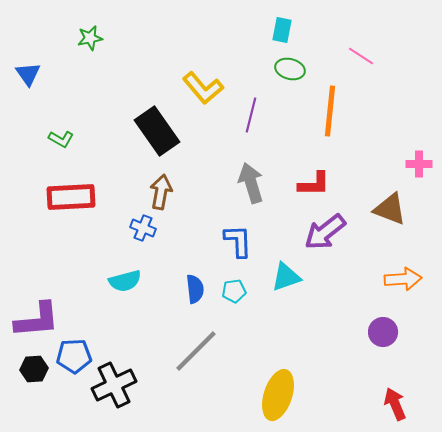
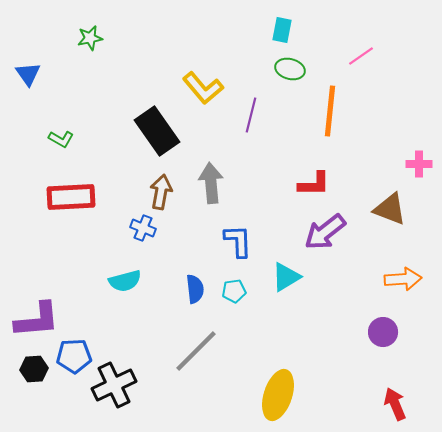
pink line: rotated 68 degrees counterclockwise
gray arrow: moved 40 px left; rotated 12 degrees clockwise
cyan triangle: rotated 12 degrees counterclockwise
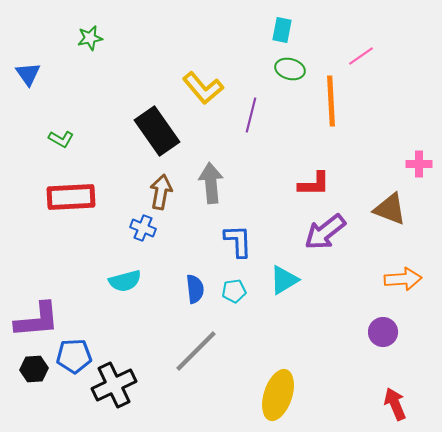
orange line: moved 1 px right, 10 px up; rotated 9 degrees counterclockwise
cyan triangle: moved 2 px left, 3 px down
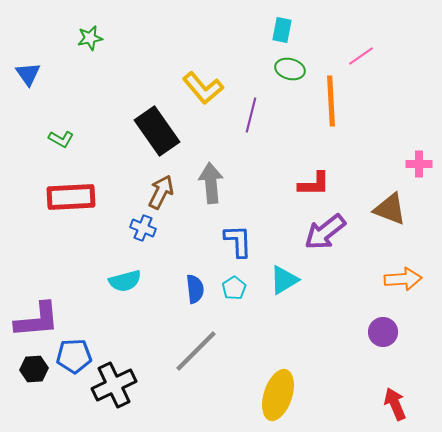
brown arrow: rotated 16 degrees clockwise
cyan pentagon: moved 3 px up; rotated 25 degrees counterclockwise
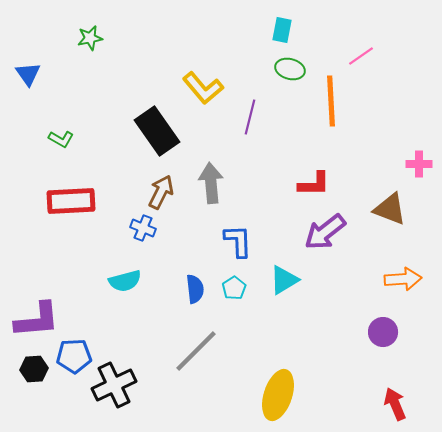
purple line: moved 1 px left, 2 px down
red rectangle: moved 4 px down
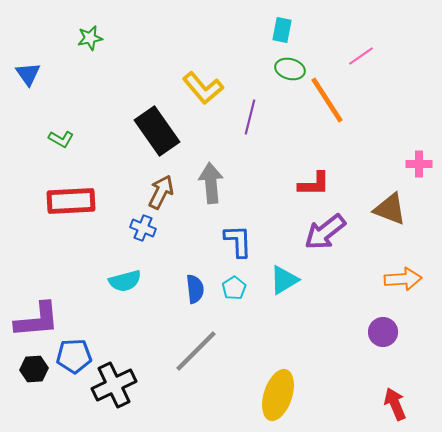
orange line: moved 4 px left, 1 px up; rotated 30 degrees counterclockwise
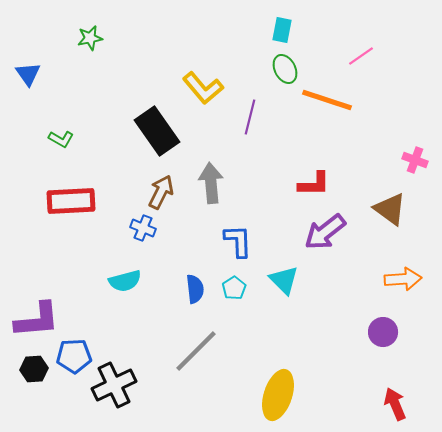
green ellipse: moved 5 px left; rotated 48 degrees clockwise
orange line: rotated 39 degrees counterclockwise
pink cross: moved 4 px left, 4 px up; rotated 20 degrees clockwise
brown triangle: rotated 15 degrees clockwise
cyan triangle: rotated 44 degrees counterclockwise
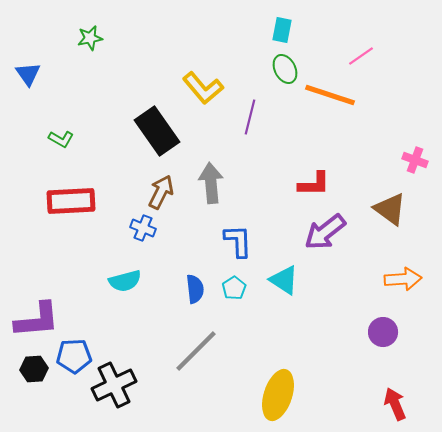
orange line: moved 3 px right, 5 px up
cyan triangle: rotated 12 degrees counterclockwise
